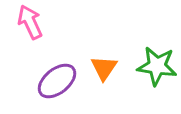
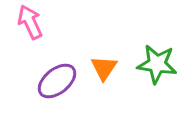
green star: moved 2 px up
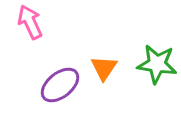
purple ellipse: moved 3 px right, 4 px down
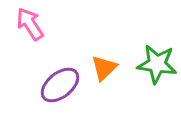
pink arrow: moved 2 px down; rotated 8 degrees counterclockwise
orange triangle: rotated 12 degrees clockwise
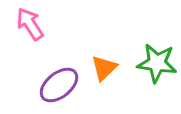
green star: moved 1 px up
purple ellipse: moved 1 px left
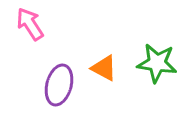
orange triangle: rotated 48 degrees counterclockwise
purple ellipse: rotated 36 degrees counterclockwise
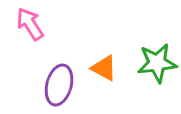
green star: rotated 15 degrees counterclockwise
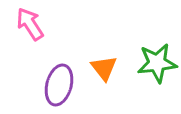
orange triangle: rotated 24 degrees clockwise
